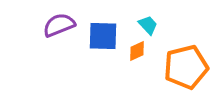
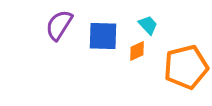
purple semicircle: rotated 36 degrees counterclockwise
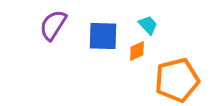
purple semicircle: moved 6 px left
orange pentagon: moved 9 px left, 13 px down
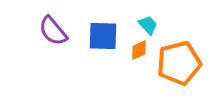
purple semicircle: moved 6 px down; rotated 72 degrees counterclockwise
orange diamond: moved 2 px right, 1 px up
orange pentagon: moved 2 px right, 17 px up
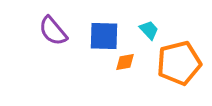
cyan trapezoid: moved 1 px right, 5 px down
blue square: moved 1 px right
orange diamond: moved 14 px left, 12 px down; rotated 15 degrees clockwise
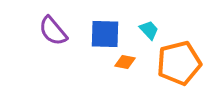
blue square: moved 1 px right, 2 px up
orange diamond: rotated 20 degrees clockwise
